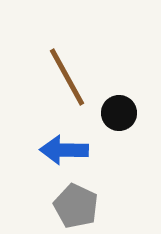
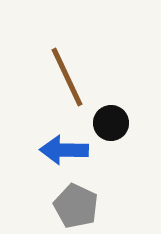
brown line: rotated 4 degrees clockwise
black circle: moved 8 px left, 10 px down
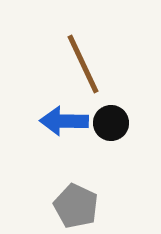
brown line: moved 16 px right, 13 px up
blue arrow: moved 29 px up
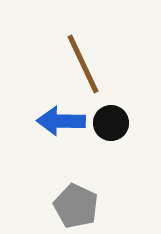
blue arrow: moved 3 px left
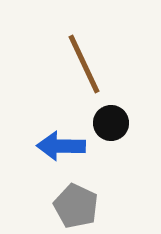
brown line: moved 1 px right
blue arrow: moved 25 px down
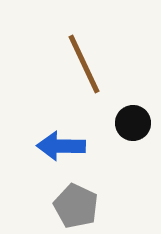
black circle: moved 22 px right
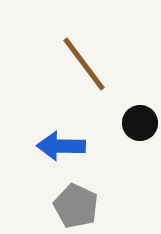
brown line: rotated 12 degrees counterclockwise
black circle: moved 7 px right
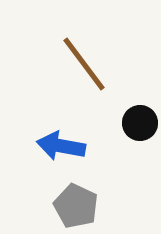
blue arrow: rotated 9 degrees clockwise
